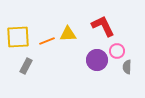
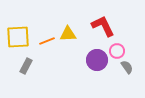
gray semicircle: rotated 144 degrees clockwise
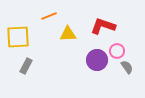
red L-shape: rotated 45 degrees counterclockwise
orange line: moved 2 px right, 25 px up
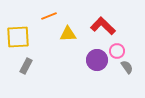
red L-shape: rotated 25 degrees clockwise
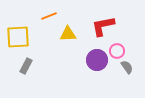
red L-shape: rotated 55 degrees counterclockwise
